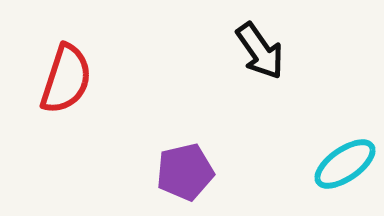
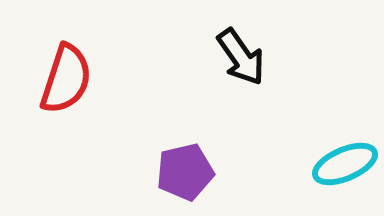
black arrow: moved 19 px left, 6 px down
cyan ellipse: rotated 12 degrees clockwise
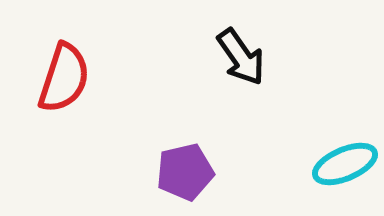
red semicircle: moved 2 px left, 1 px up
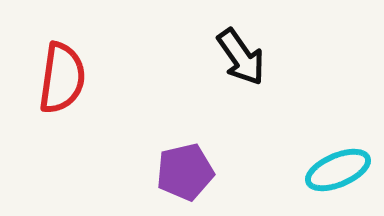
red semicircle: moved 2 px left; rotated 10 degrees counterclockwise
cyan ellipse: moved 7 px left, 6 px down
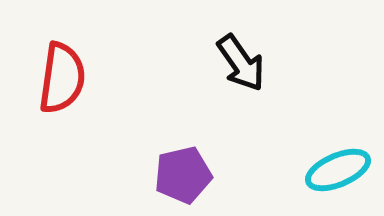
black arrow: moved 6 px down
purple pentagon: moved 2 px left, 3 px down
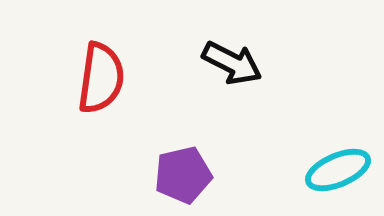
black arrow: moved 9 px left; rotated 28 degrees counterclockwise
red semicircle: moved 39 px right
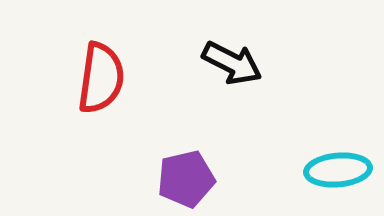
cyan ellipse: rotated 18 degrees clockwise
purple pentagon: moved 3 px right, 4 px down
